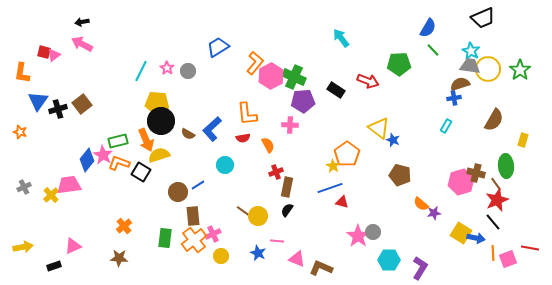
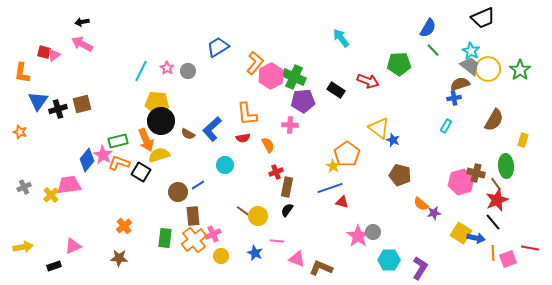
gray trapezoid at (470, 66): rotated 30 degrees clockwise
brown square at (82, 104): rotated 24 degrees clockwise
blue star at (258, 253): moved 3 px left
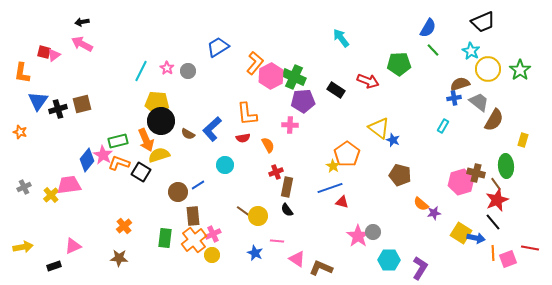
black trapezoid at (483, 18): moved 4 px down
gray trapezoid at (470, 66): moved 9 px right, 36 px down
cyan rectangle at (446, 126): moved 3 px left
black semicircle at (287, 210): rotated 72 degrees counterclockwise
yellow circle at (221, 256): moved 9 px left, 1 px up
pink triangle at (297, 259): rotated 12 degrees clockwise
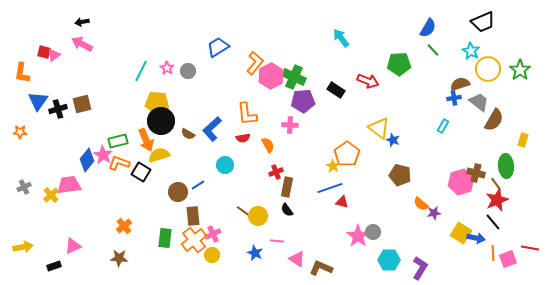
orange star at (20, 132): rotated 16 degrees counterclockwise
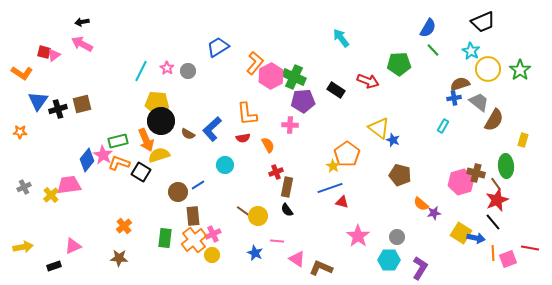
orange L-shape at (22, 73): rotated 65 degrees counterclockwise
gray circle at (373, 232): moved 24 px right, 5 px down
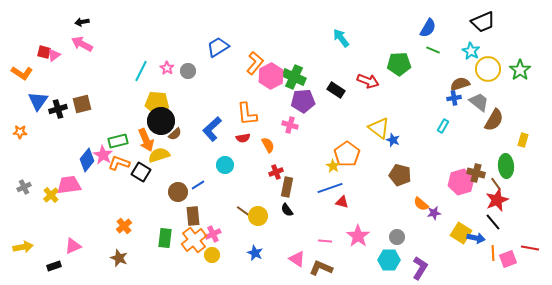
green line at (433, 50): rotated 24 degrees counterclockwise
pink cross at (290, 125): rotated 14 degrees clockwise
brown semicircle at (188, 134): moved 13 px left; rotated 72 degrees counterclockwise
pink line at (277, 241): moved 48 px right
brown star at (119, 258): rotated 18 degrees clockwise
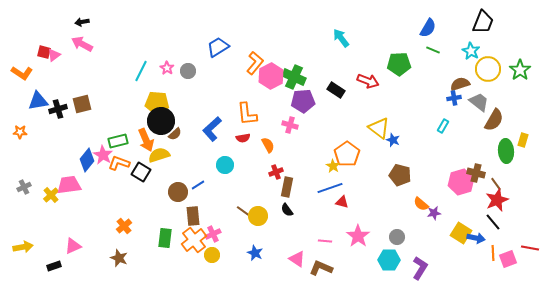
black trapezoid at (483, 22): rotated 45 degrees counterclockwise
blue triangle at (38, 101): rotated 45 degrees clockwise
green ellipse at (506, 166): moved 15 px up
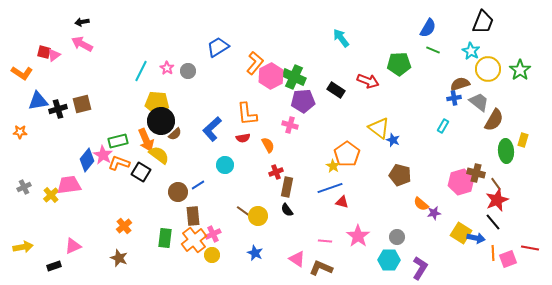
yellow semicircle at (159, 155): rotated 55 degrees clockwise
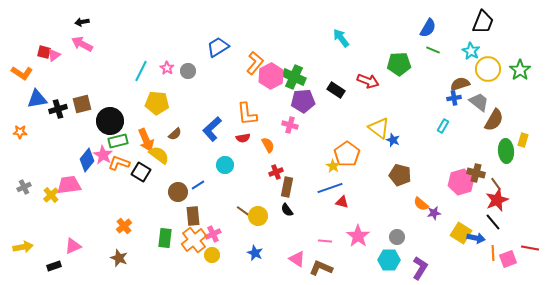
blue triangle at (38, 101): moved 1 px left, 2 px up
black circle at (161, 121): moved 51 px left
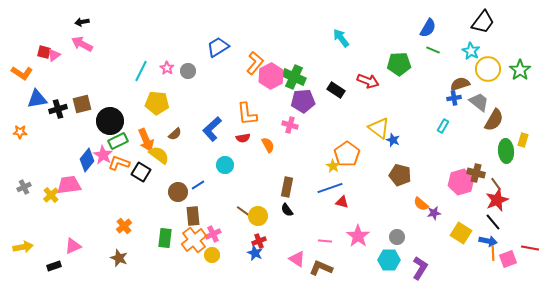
black trapezoid at (483, 22): rotated 15 degrees clockwise
green rectangle at (118, 141): rotated 12 degrees counterclockwise
red cross at (276, 172): moved 17 px left, 69 px down
blue arrow at (476, 238): moved 12 px right, 3 px down
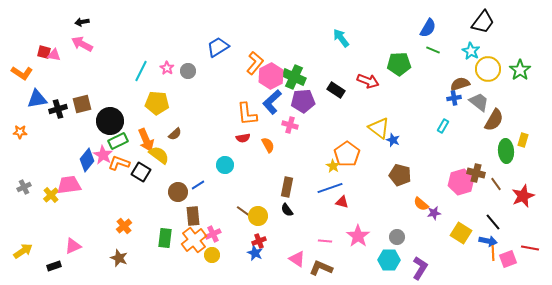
pink triangle at (54, 55): rotated 48 degrees clockwise
blue L-shape at (212, 129): moved 60 px right, 27 px up
red star at (497, 200): moved 26 px right, 4 px up
yellow arrow at (23, 247): moved 4 px down; rotated 24 degrees counterclockwise
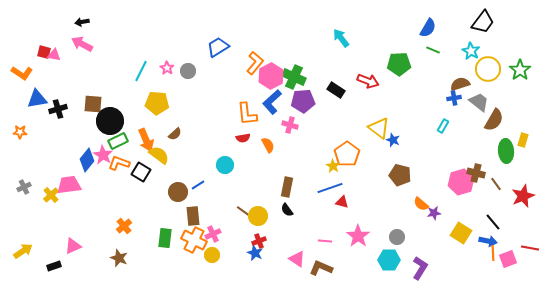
brown square at (82, 104): moved 11 px right; rotated 18 degrees clockwise
orange cross at (194, 240): rotated 25 degrees counterclockwise
